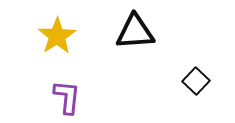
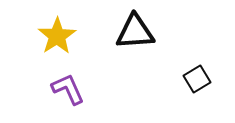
black square: moved 1 px right, 2 px up; rotated 16 degrees clockwise
purple L-shape: moved 1 px right, 8 px up; rotated 30 degrees counterclockwise
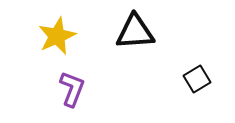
yellow star: rotated 9 degrees clockwise
purple L-shape: moved 4 px right; rotated 45 degrees clockwise
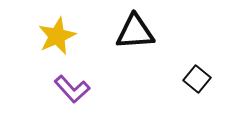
black square: rotated 20 degrees counterclockwise
purple L-shape: rotated 117 degrees clockwise
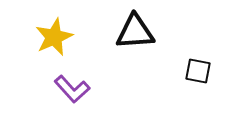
yellow star: moved 3 px left, 1 px down
black square: moved 1 px right, 8 px up; rotated 28 degrees counterclockwise
